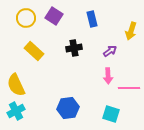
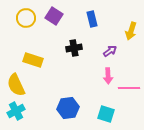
yellow rectangle: moved 1 px left, 9 px down; rotated 24 degrees counterclockwise
cyan square: moved 5 px left
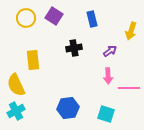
yellow rectangle: rotated 66 degrees clockwise
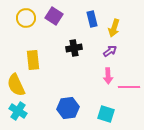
yellow arrow: moved 17 px left, 3 px up
pink line: moved 1 px up
cyan cross: moved 2 px right; rotated 30 degrees counterclockwise
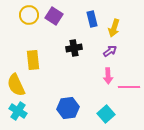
yellow circle: moved 3 px right, 3 px up
cyan square: rotated 30 degrees clockwise
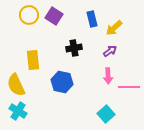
yellow arrow: rotated 30 degrees clockwise
blue hexagon: moved 6 px left, 26 px up; rotated 20 degrees clockwise
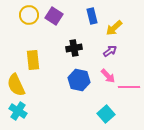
blue rectangle: moved 3 px up
pink arrow: rotated 42 degrees counterclockwise
blue hexagon: moved 17 px right, 2 px up
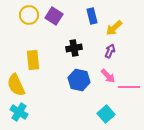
purple arrow: rotated 32 degrees counterclockwise
cyan cross: moved 1 px right, 1 px down
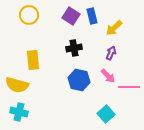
purple square: moved 17 px right
purple arrow: moved 1 px right, 2 px down
yellow semicircle: moved 1 px right; rotated 50 degrees counterclockwise
cyan cross: rotated 18 degrees counterclockwise
